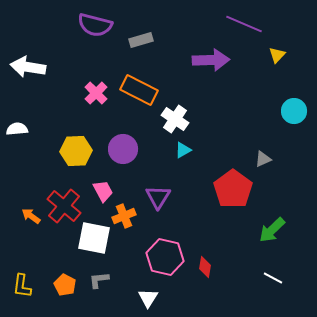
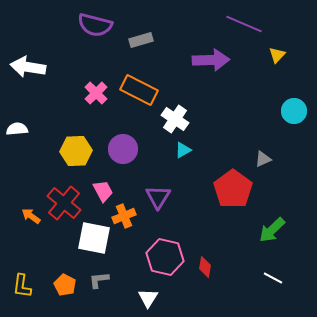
red cross: moved 3 px up
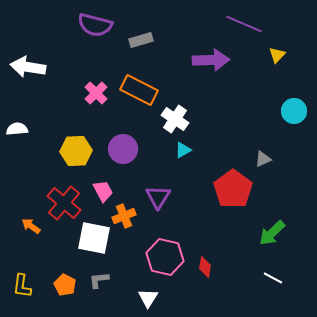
orange arrow: moved 10 px down
green arrow: moved 3 px down
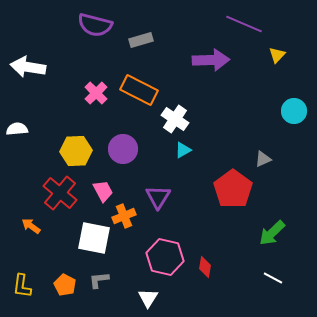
red cross: moved 4 px left, 10 px up
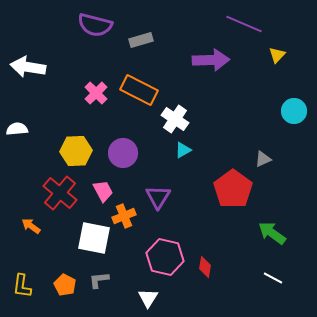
purple circle: moved 4 px down
green arrow: rotated 80 degrees clockwise
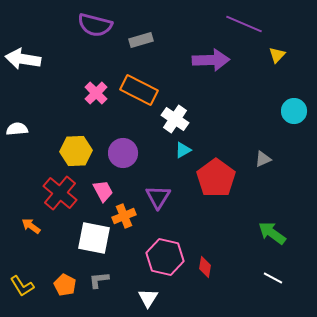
white arrow: moved 5 px left, 8 px up
red pentagon: moved 17 px left, 11 px up
yellow L-shape: rotated 40 degrees counterclockwise
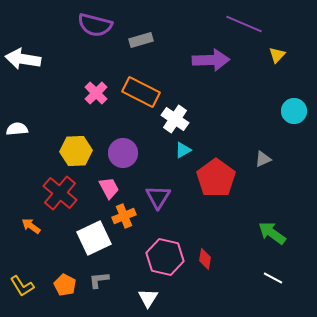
orange rectangle: moved 2 px right, 2 px down
pink trapezoid: moved 6 px right, 3 px up
white square: rotated 36 degrees counterclockwise
red diamond: moved 8 px up
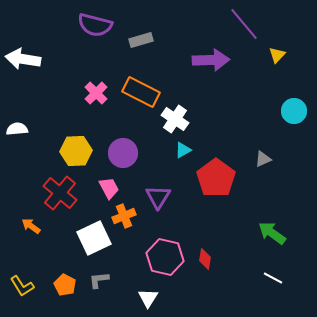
purple line: rotated 27 degrees clockwise
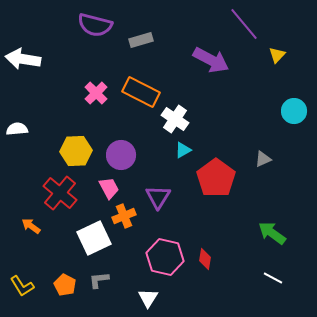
purple arrow: rotated 30 degrees clockwise
purple circle: moved 2 px left, 2 px down
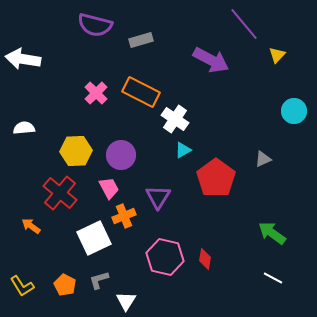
white semicircle: moved 7 px right, 1 px up
gray L-shape: rotated 10 degrees counterclockwise
white triangle: moved 22 px left, 3 px down
